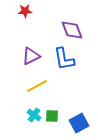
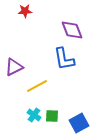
purple triangle: moved 17 px left, 11 px down
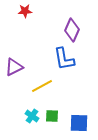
purple diamond: rotated 45 degrees clockwise
yellow line: moved 5 px right
cyan cross: moved 2 px left, 1 px down
blue square: rotated 30 degrees clockwise
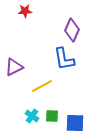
blue square: moved 4 px left
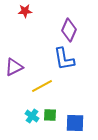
purple diamond: moved 3 px left
green square: moved 2 px left, 1 px up
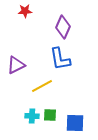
purple diamond: moved 6 px left, 3 px up
blue L-shape: moved 4 px left
purple triangle: moved 2 px right, 2 px up
cyan cross: rotated 32 degrees counterclockwise
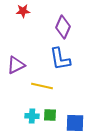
red star: moved 2 px left
yellow line: rotated 40 degrees clockwise
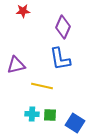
purple triangle: rotated 12 degrees clockwise
cyan cross: moved 2 px up
blue square: rotated 30 degrees clockwise
